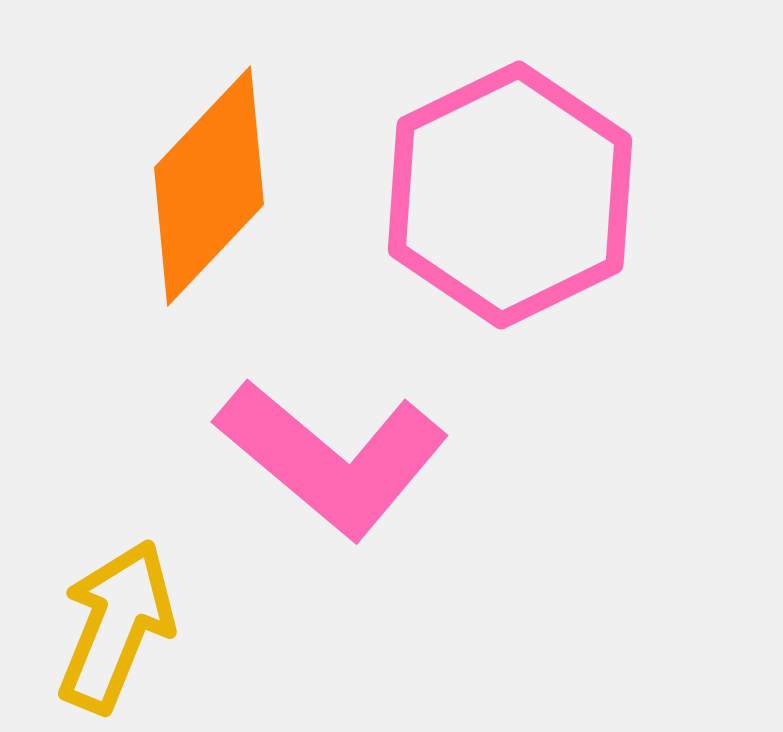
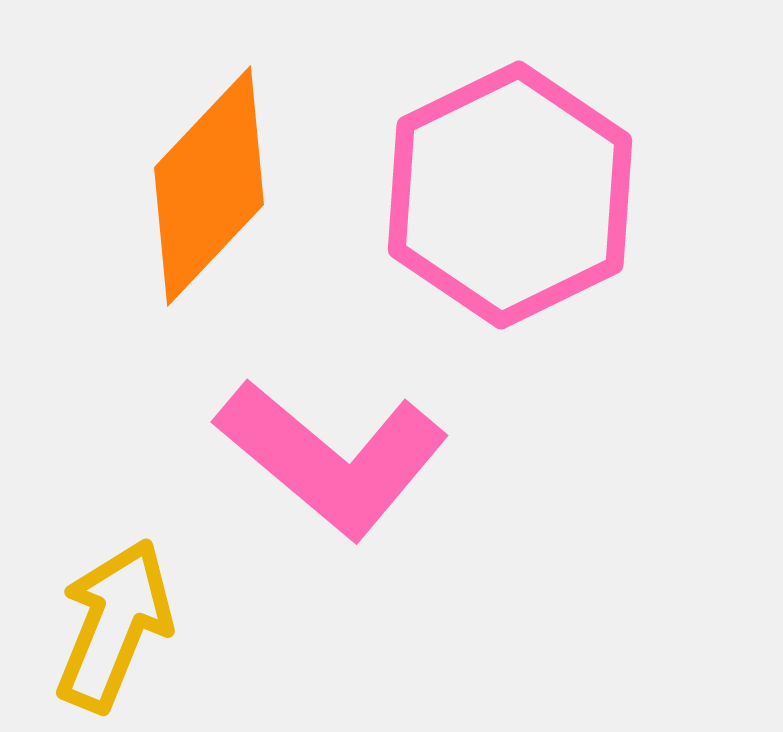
yellow arrow: moved 2 px left, 1 px up
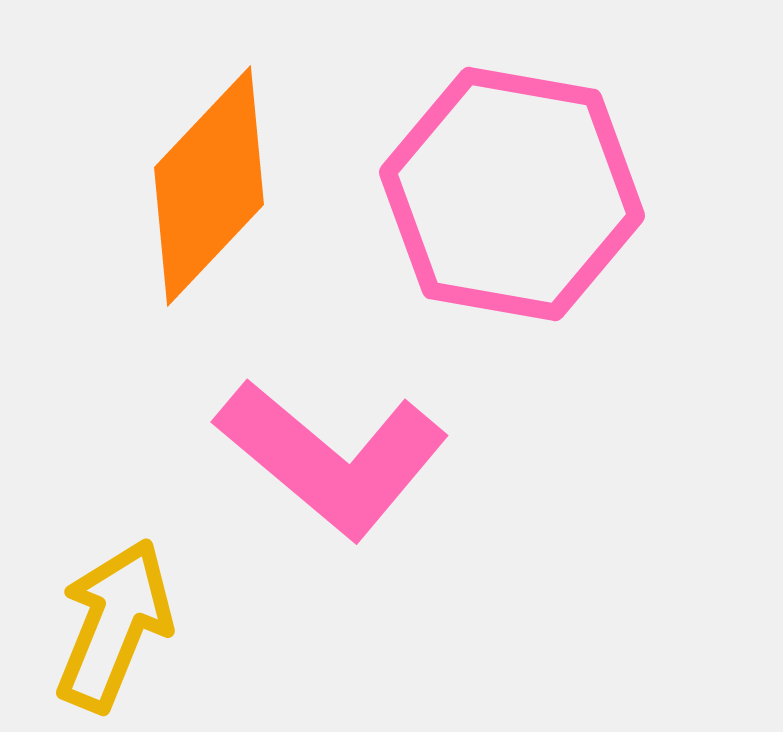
pink hexagon: moved 2 px right, 1 px up; rotated 24 degrees counterclockwise
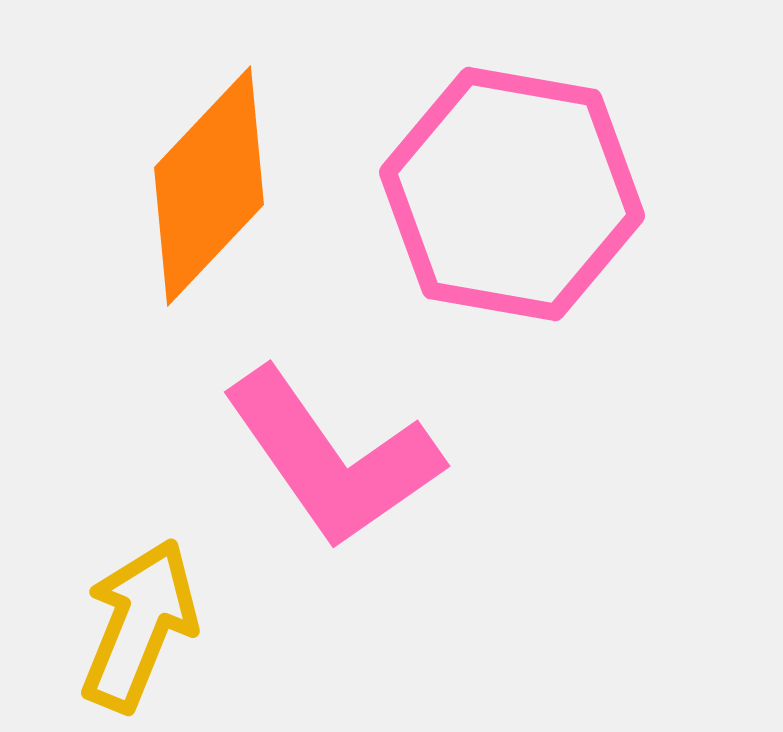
pink L-shape: rotated 15 degrees clockwise
yellow arrow: moved 25 px right
